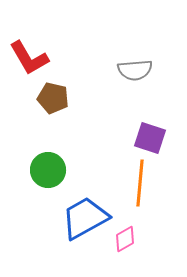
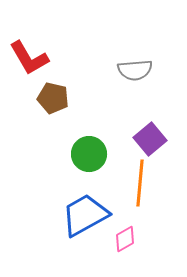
purple square: moved 1 px down; rotated 32 degrees clockwise
green circle: moved 41 px right, 16 px up
blue trapezoid: moved 3 px up
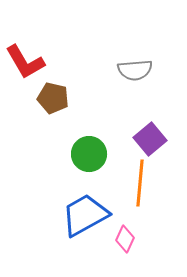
red L-shape: moved 4 px left, 4 px down
pink diamond: rotated 36 degrees counterclockwise
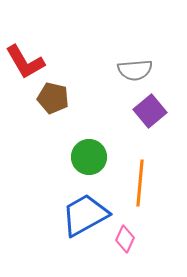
purple square: moved 28 px up
green circle: moved 3 px down
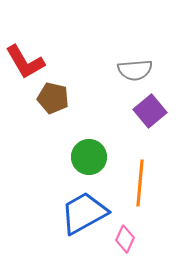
blue trapezoid: moved 1 px left, 2 px up
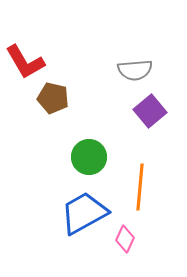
orange line: moved 4 px down
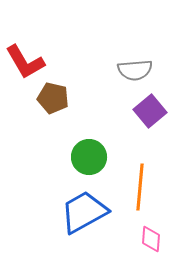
blue trapezoid: moved 1 px up
pink diamond: moved 26 px right; rotated 20 degrees counterclockwise
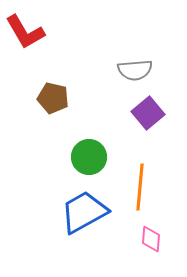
red L-shape: moved 30 px up
purple square: moved 2 px left, 2 px down
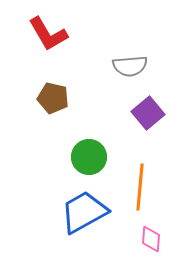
red L-shape: moved 23 px right, 2 px down
gray semicircle: moved 5 px left, 4 px up
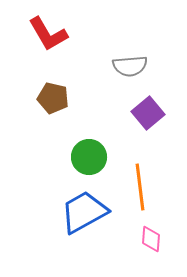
orange line: rotated 12 degrees counterclockwise
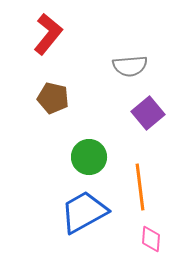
red L-shape: rotated 111 degrees counterclockwise
